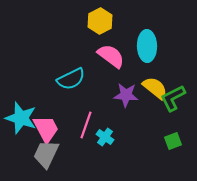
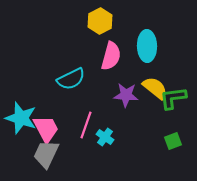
pink semicircle: rotated 68 degrees clockwise
green L-shape: rotated 20 degrees clockwise
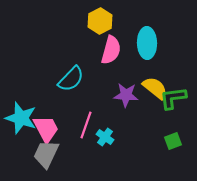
cyan ellipse: moved 3 px up
pink semicircle: moved 6 px up
cyan semicircle: rotated 20 degrees counterclockwise
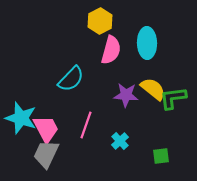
yellow semicircle: moved 2 px left, 1 px down
cyan cross: moved 15 px right, 4 px down; rotated 12 degrees clockwise
green square: moved 12 px left, 15 px down; rotated 12 degrees clockwise
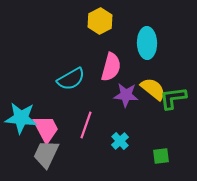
pink semicircle: moved 17 px down
cyan semicircle: rotated 16 degrees clockwise
cyan star: rotated 12 degrees counterclockwise
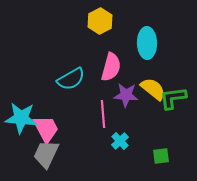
pink line: moved 17 px right, 11 px up; rotated 24 degrees counterclockwise
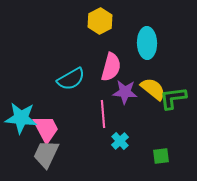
purple star: moved 1 px left, 3 px up
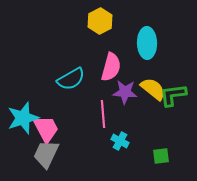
green L-shape: moved 3 px up
cyan star: moved 2 px right; rotated 24 degrees counterclockwise
cyan cross: rotated 18 degrees counterclockwise
